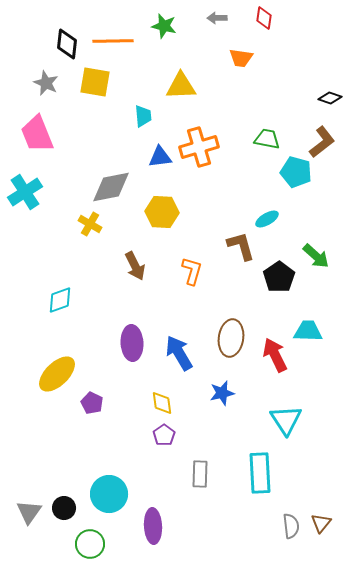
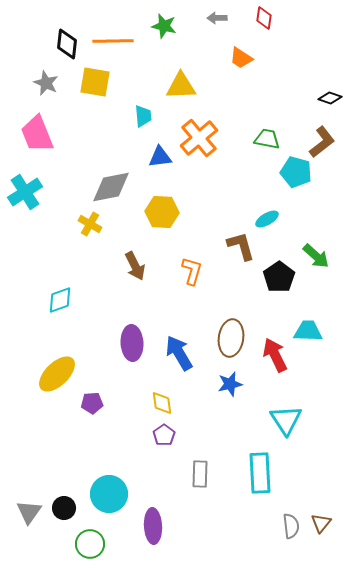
orange trapezoid at (241, 58): rotated 25 degrees clockwise
orange cross at (199, 147): moved 9 px up; rotated 24 degrees counterclockwise
blue star at (222, 393): moved 8 px right, 9 px up
purple pentagon at (92, 403): rotated 30 degrees counterclockwise
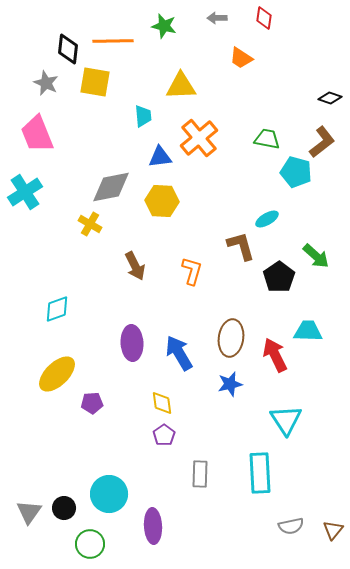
black diamond at (67, 44): moved 1 px right, 5 px down
yellow hexagon at (162, 212): moved 11 px up
cyan diamond at (60, 300): moved 3 px left, 9 px down
brown triangle at (321, 523): moved 12 px right, 7 px down
gray semicircle at (291, 526): rotated 85 degrees clockwise
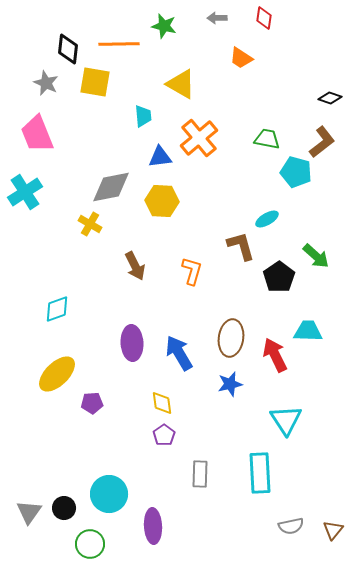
orange line at (113, 41): moved 6 px right, 3 px down
yellow triangle at (181, 86): moved 2 px up; rotated 32 degrees clockwise
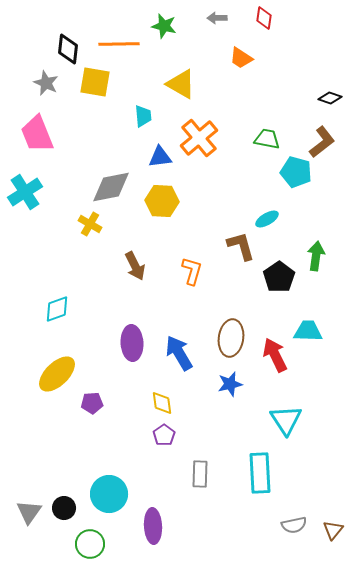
green arrow at (316, 256): rotated 124 degrees counterclockwise
gray semicircle at (291, 526): moved 3 px right, 1 px up
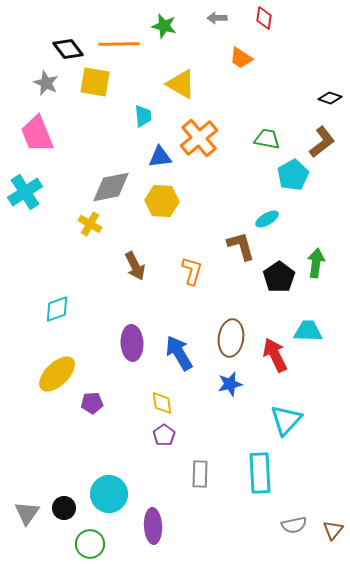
black diamond at (68, 49): rotated 44 degrees counterclockwise
cyan pentagon at (296, 172): moved 3 px left, 3 px down; rotated 28 degrees clockwise
green arrow at (316, 256): moved 7 px down
cyan triangle at (286, 420): rotated 16 degrees clockwise
gray triangle at (29, 512): moved 2 px left, 1 px down
